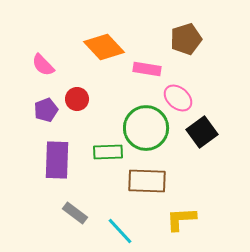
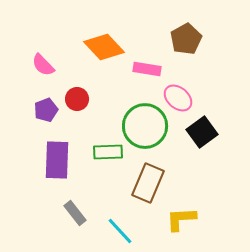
brown pentagon: rotated 12 degrees counterclockwise
green circle: moved 1 px left, 2 px up
brown rectangle: moved 1 px right, 2 px down; rotated 69 degrees counterclockwise
gray rectangle: rotated 15 degrees clockwise
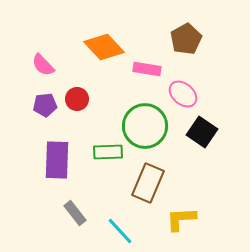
pink ellipse: moved 5 px right, 4 px up
purple pentagon: moved 1 px left, 5 px up; rotated 15 degrees clockwise
black square: rotated 20 degrees counterclockwise
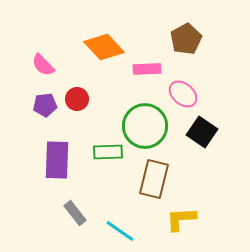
pink rectangle: rotated 12 degrees counterclockwise
brown rectangle: moved 6 px right, 4 px up; rotated 9 degrees counterclockwise
cyan line: rotated 12 degrees counterclockwise
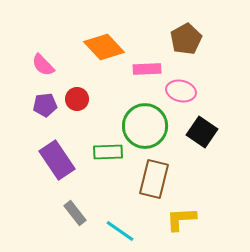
pink ellipse: moved 2 px left, 3 px up; rotated 28 degrees counterclockwise
purple rectangle: rotated 36 degrees counterclockwise
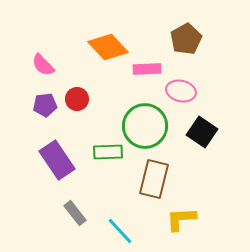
orange diamond: moved 4 px right
cyan line: rotated 12 degrees clockwise
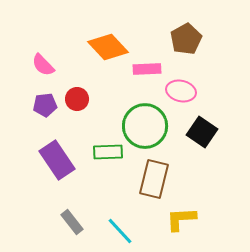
gray rectangle: moved 3 px left, 9 px down
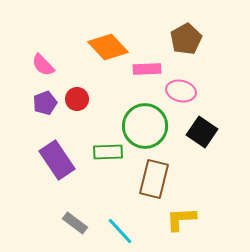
purple pentagon: moved 2 px up; rotated 15 degrees counterclockwise
gray rectangle: moved 3 px right, 1 px down; rotated 15 degrees counterclockwise
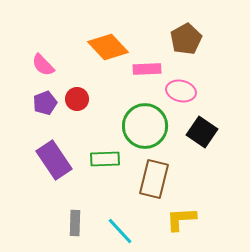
green rectangle: moved 3 px left, 7 px down
purple rectangle: moved 3 px left
gray rectangle: rotated 55 degrees clockwise
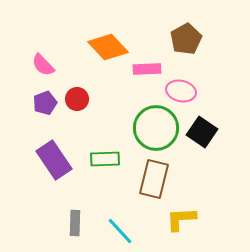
green circle: moved 11 px right, 2 px down
